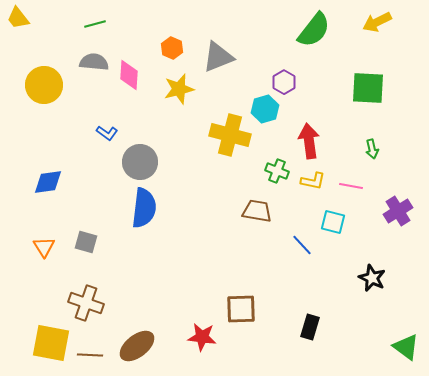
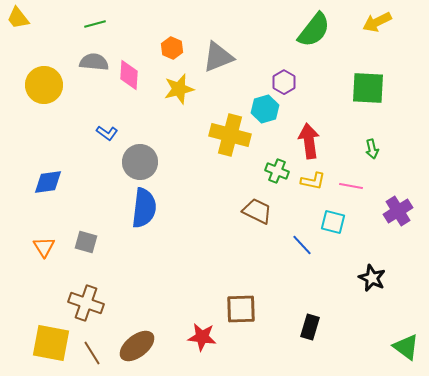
brown trapezoid: rotated 16 degrees clockwise
brown line: moved 2 px right, 2 px up; rotated 55 degrees clockwise
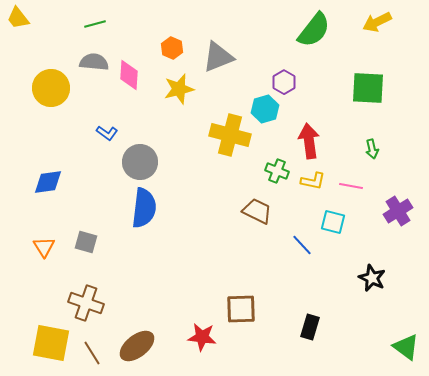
yellow circle: moved 7 px right, 3 px down
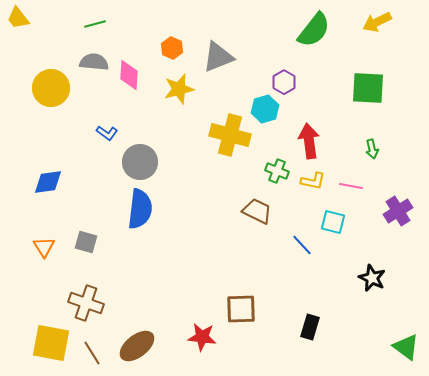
blue semicircle: moved 4 px left, 1 px down
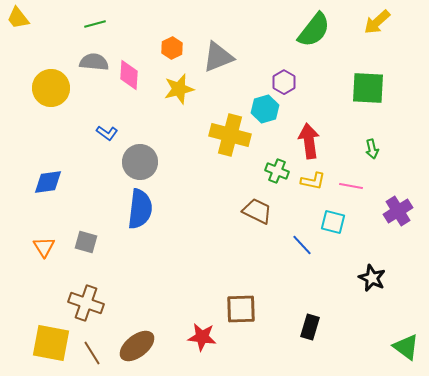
yellow arrow: rotated 16 degrees counterclockwise
orange hexagon: rotated 10 degrees clockwise
